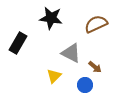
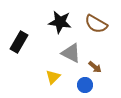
black star: moved 9 px right, 4 px down
brown semicircle: rotated 125 degrees counterclockwise
black rectangle: moved 1 px right, 1 px up
yellow triangle: moved 1 px left, 1 px down
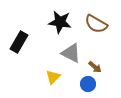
blue circle: moved 3 px right, 1 px up
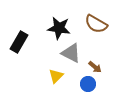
black star: moved 1 px left, 6 px down
yellow triangle: moved 3 px right, 1 px up
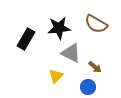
black star: rotated 15 degrees counterclockwise
black rectangle: moved 7 px right, 3 px up
blue circle: moved 3 px down
